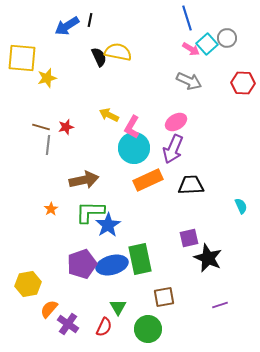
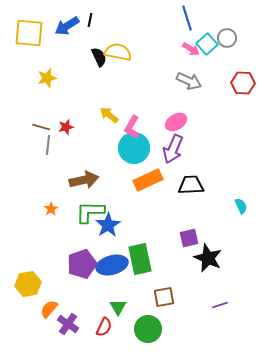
yellow square: moved 7 px right, 25 px up
yellow arrow: rotated 12 degrees clockwise
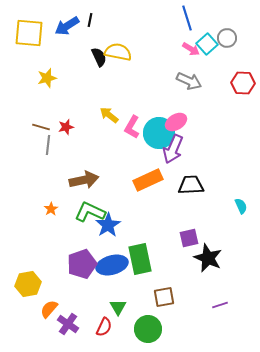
cyan circle: moved 25 px right, 15 px up
green L-shape: rotated 24 degrees clockwise
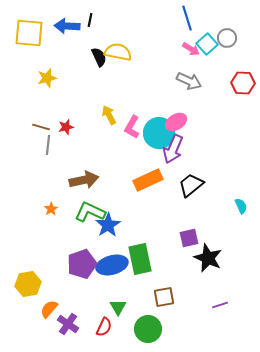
blue arrow: rotated 35 degrees clockwise
yellow arrow: rotated 24 degrees clockwise
black trapezoid: rotated 36 degrees counterclockwise
